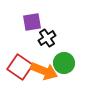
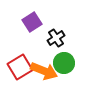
purple square: rotated 24 degrees counterclockwise
black cross: moved 9 px right
red square: rotated 25 degrees clockwise
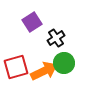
red square: moved 4 px left; rotated 15 degrees clockwise
orange arrow: rotated 48 degrees counterclockwise
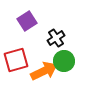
purple square: moved 5 px left, 1 px up
green circle: moved 2 px up
red square: moved 7 px up
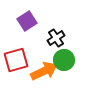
green circle: moved 1 px up
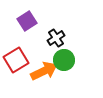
red square: rotated 15 degrees counterclockwise
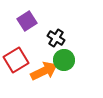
black cross: rotated 24 degrees counterclockwise
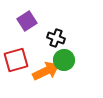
black cross: rotated 12 degrees counterclockwise
red square: rotated 15 degrees clockwise
orange arrow: moved 2 px right
